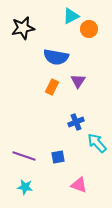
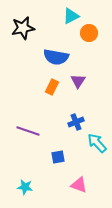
orange circle: moved 4 px down
purple line: moved 4 px right, 25 px up
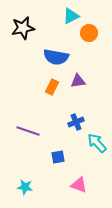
purple triangle: rotated 49 degrees clockwise
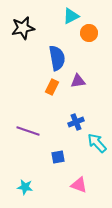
blue semicircle: moved 1 px right, 1 px down; rotated 110 degrees counterclockwise
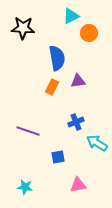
black star: rotated 15 degrees clockwise
cyan arrow: rotated 15 degrees counterclockwise
pink triangle: moved 1 px left; rotated 30 degrees counterclockwise
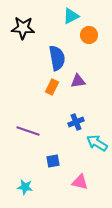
orange circle: moved 2 px down
blue square: moved 5 px left, 4 px down
pink triangle: moved 2 px right, 3 px up; rotated 24 degrees clockwise
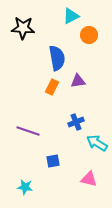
pink triangle: moved 9 px right, 3 px up
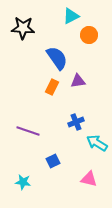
blue semicircle: rotated 25 degrees counterclockwise
blue square: rotated 16 degrees counterclockwise
cyan star: moved 2 px left, 5 px up
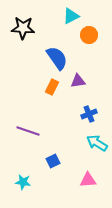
blue cross: moved 13 px right, 8 px up
pink triangle: moved 1 px left, 1 px down; rotated 18 degrees counterclockwise
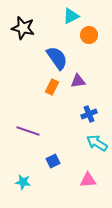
black star: rotated 10 degrees clockwise
